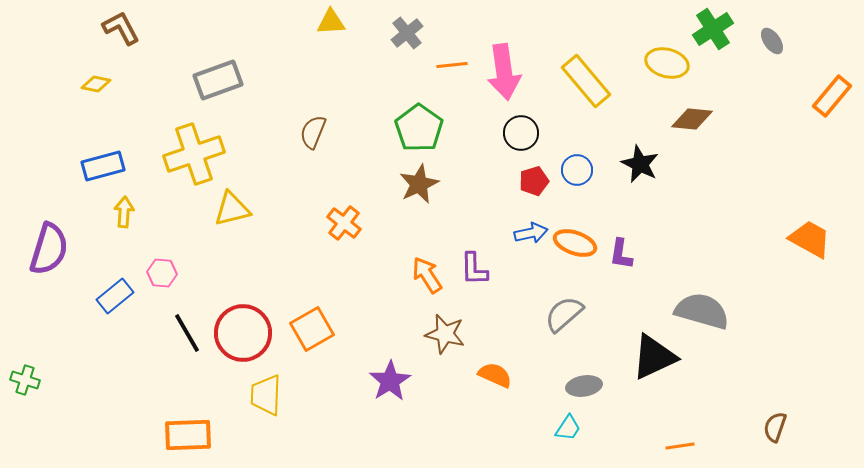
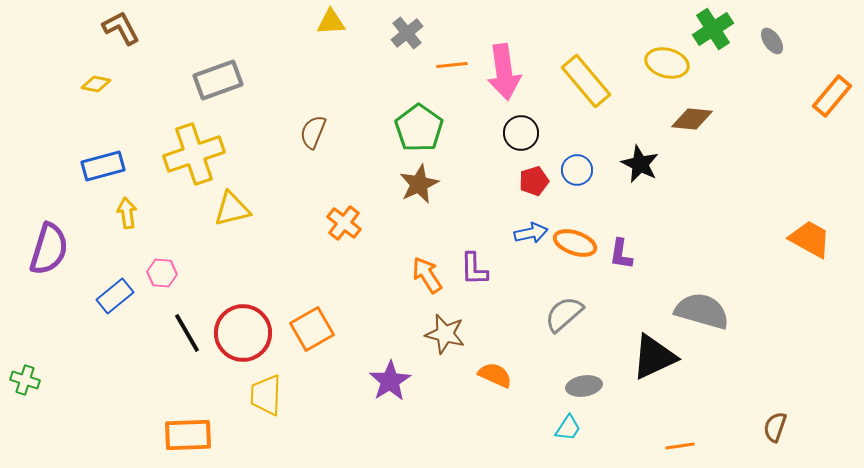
yellow arrow at (124, 212): moved 3 px right, 1 px down; rotated 12 degrees counterclockwise
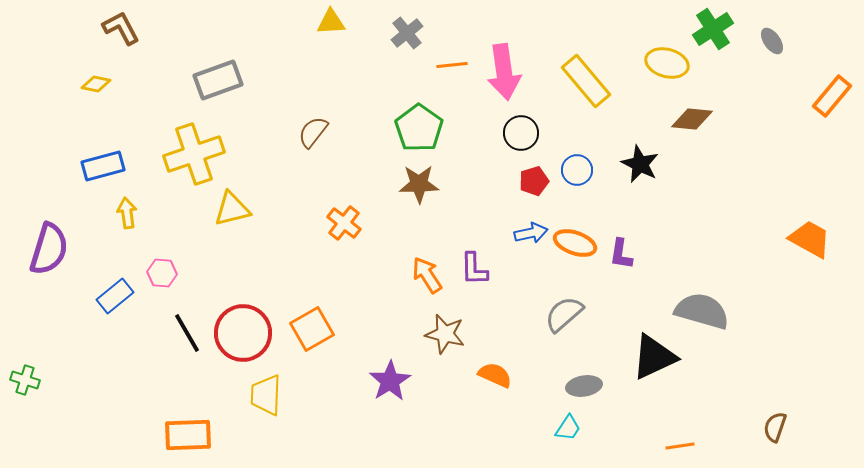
brown semicircle at (313, 132): rotated 16 degrees clockwise
brown star at (419, 184): rotated 24 degrees clockwise
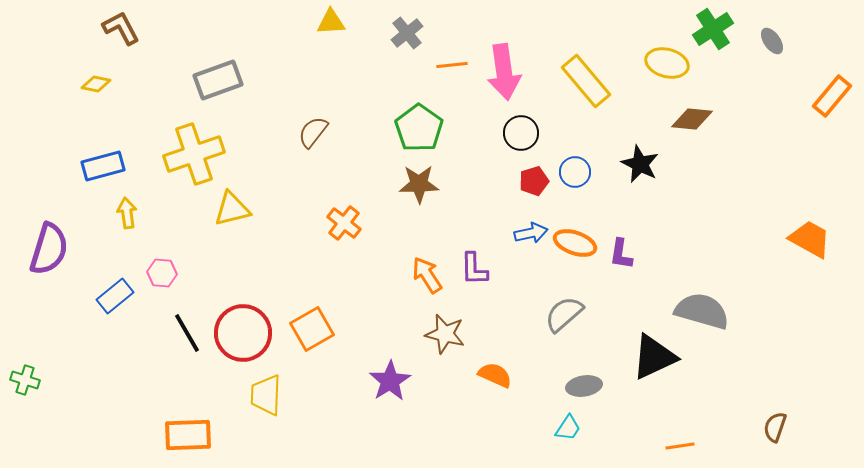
blue circle at (577, 170): moved 2 px left, 2 px down
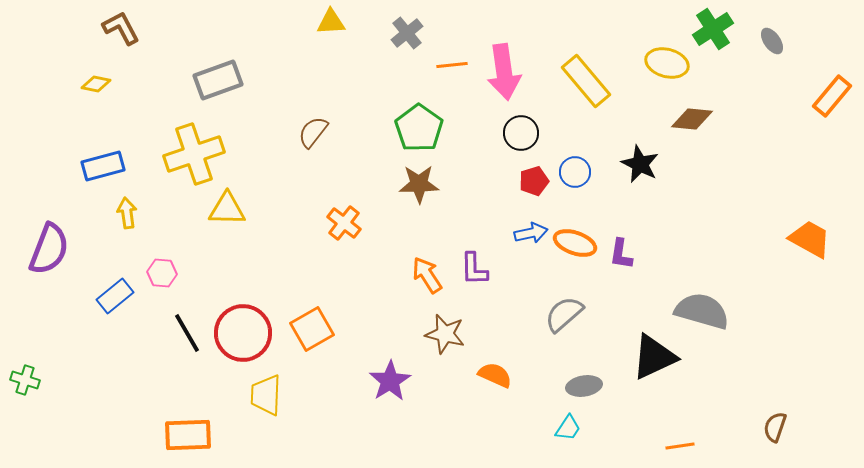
yellow triangle at (232, 209): moved 5 px left; rotated 15 degrees clockwise
purple semicircle at (49, 249): rotated 4 degrees clockwise
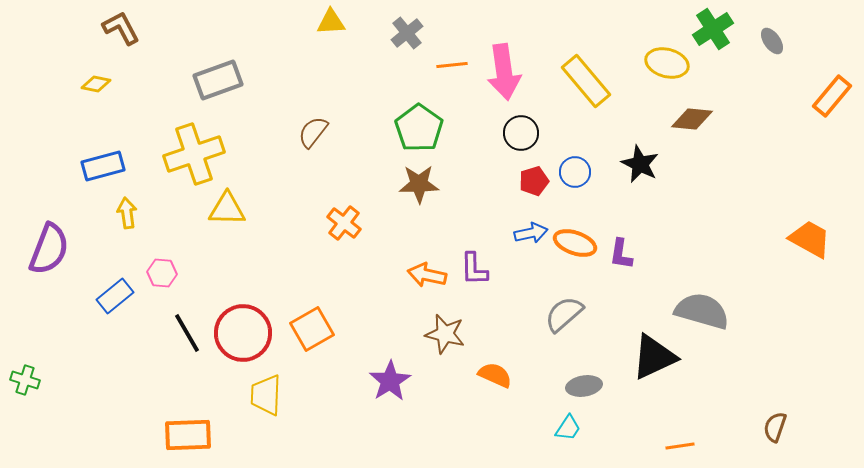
orange arrow at (427, 275): rotated 45 degrees counterclockwise
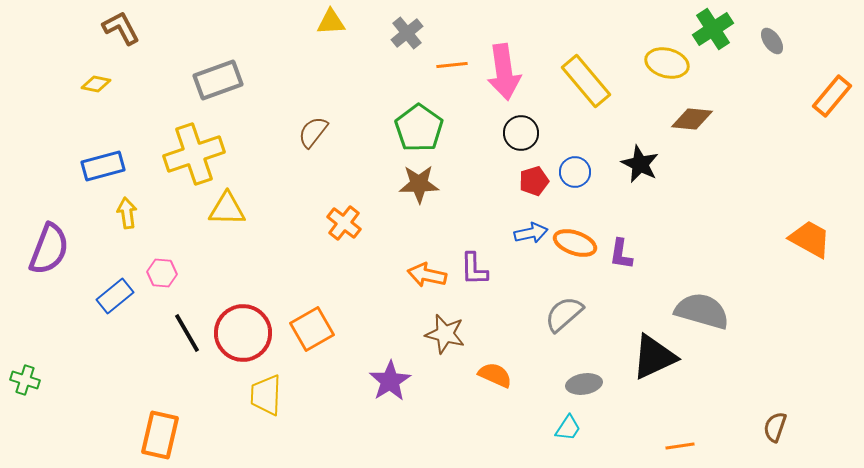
gray ellipse at (584, 386): moved 2 px up
orange rectangle at (188, 435): moved 28 px left; rotated 75 degrees counterclockwise
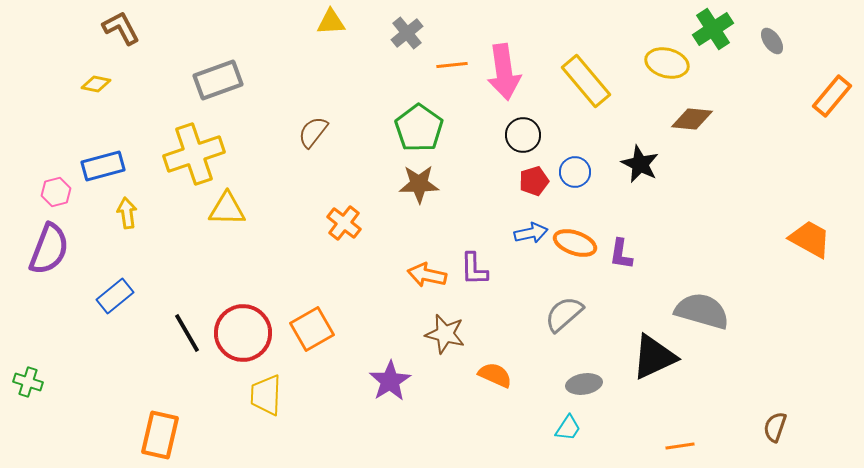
black circle at (521, 133): moved 2 px right, 2 px down
pink hexagon at (162, 273): moved 106 px left, 81 px up; rotated 20 degrees counterclockwise
green cross at (25, 380): moved 3 px right, 2 px down
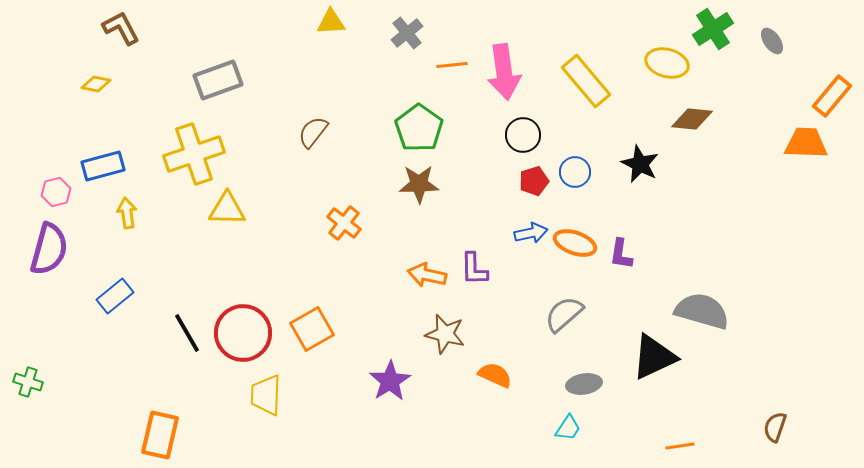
orange trapezoid at (810, 239): moved 4 px left, 96 px up; rotated 27 degrees counterclockwise
purple semicircle at (49, 249): rotated 6 degrees counterclockwise
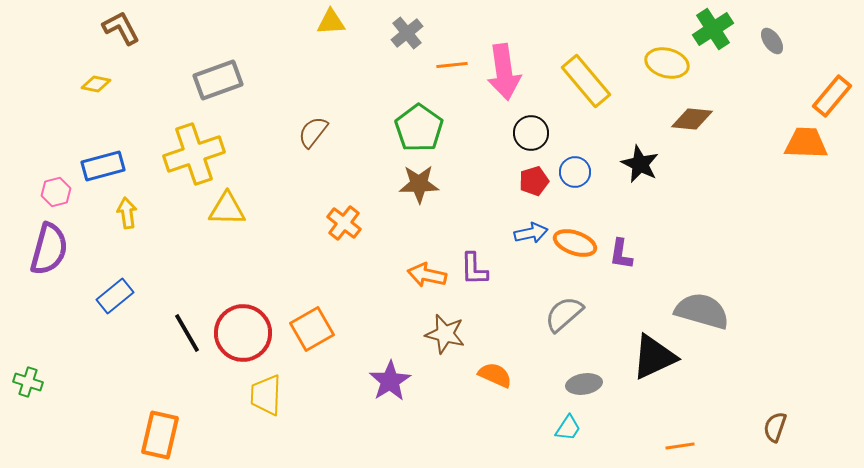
black circle at (523, 135): moved 8 px right, 2 px up
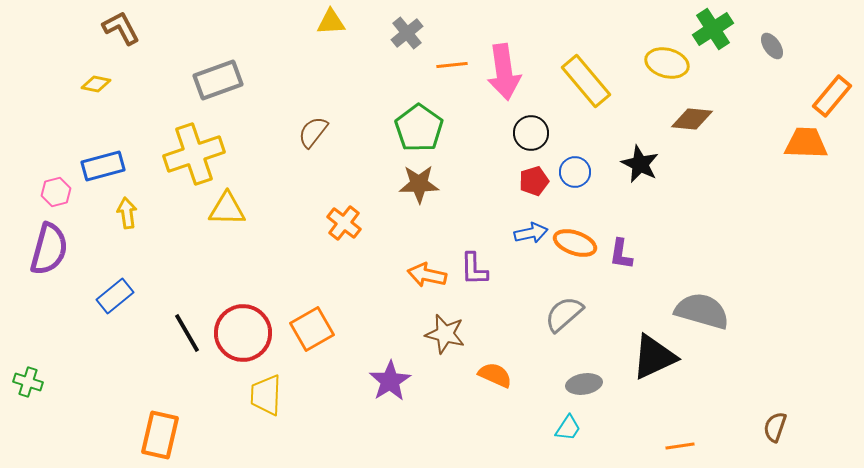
gray ellipse at (772, 41): moved 5 px down
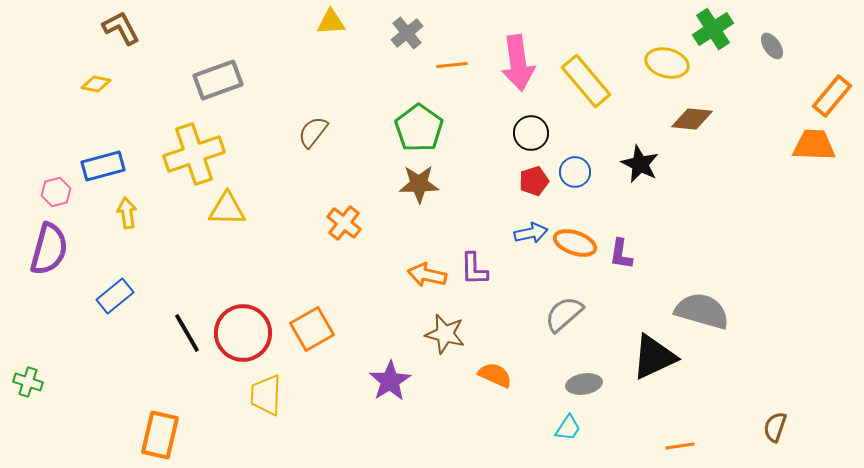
pink arrow at (504, 72): moved 14 px right, 9 px up
orange trapezoid at (806, 143): moved 8 px right, 2 px down
